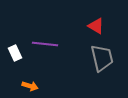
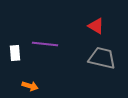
white rectangle: rotated 21 degrees clockwise
gray trapezoid: rotated 64 degrees counterclockwise
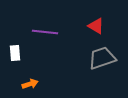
purple line: moved 12 px up
gray trapezoid: rotated 32 degrees counterclockwise
orange arrow: moved 2 px up; rotated 35 degrees counterclockwise
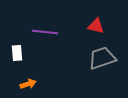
red triangle: rotated 18 degrees counterclockwise
white rectangle: moved 2 px right
orange arrow: moved 2 px left
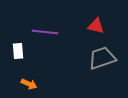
white rectangle: moved 1 px right, 2 px up
orange arrow: moved 1 px right; rotated 42 degrees clockwise
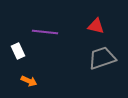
white rectangle: rotated 21 degrees counterclockwise
orange arrow: moved 3 px up
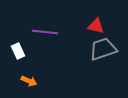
gray trapezoid: moved 1 px right, 9 px up
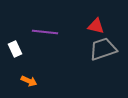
white rectangle: moved 3 px left, 2 px up
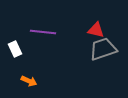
red triangle: moved 4 px down
purple line: moved 2 px left
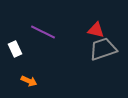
purple line: rotated 20 degrees clockwise
